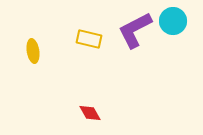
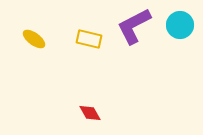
cyan circle: moved 7 px right, 4 px down
purple L-shape: moved 1 px left, 4 px up
yellow ellipse: moved 1 px right, 12 px up; rotated 45 degrees counterclockwise
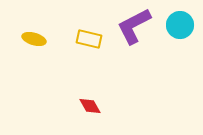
yellow ellipse: rotated 20 degrees counterclockwise
red diamond: moved 7 px up
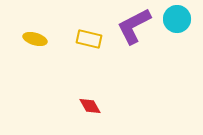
cyan circle: moved 3 px left, 6 px up
yellow ellipse: moved 1 px right
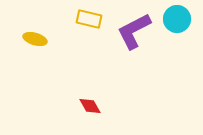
purple L-shape: moved 5 px down
yellow rectangle: moved 20 px up
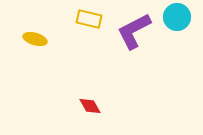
cyan circle: moved 2 px up
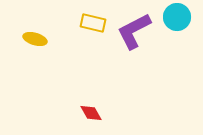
yellow rectangle: moved 4 px right, 4 px down
red diamond: moved 1 px right, 7 px down
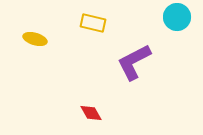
purple L-shape: moved 31 px down
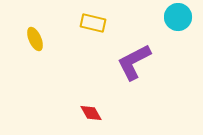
cyan circle: moved 1 px right
yellow ellipse: rotated 50 degrees clockwise
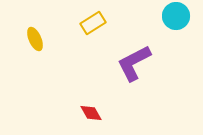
cyan circle: moved 2 px left, 1 px up
yellow rectangle: rotated 45 degrees counterclockwise
purple L-shape: moved 1 px down
